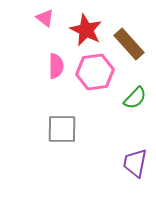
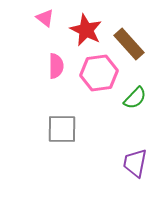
pink hexagon: moved 4 px right, 1 px down
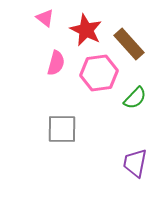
pink semicircle: moved 3 px up; rotated 15 degrees clockwise
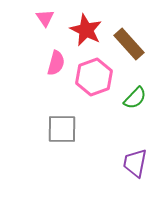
pink triangle: rotated 18 degrees clockwise
pink hexagon: moved 5 px left, 4 px down; rotated 12 degrees counterclockwise
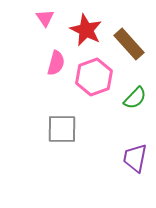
purple trapezoid: moved 5 px up
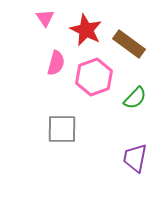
brown rectangle: rotated 12 degrees counterclockwise
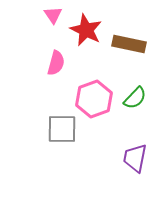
pink triangle: moved 8 px right, 3 px up
brown rectangle: rotated 24 degrees counterclockwise
pink hexagon: moved 22 px down
